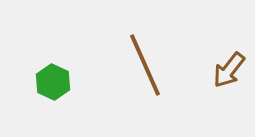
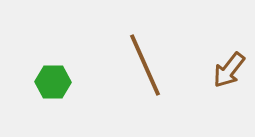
green hexagon: rotated 24 degrees counterclockwise
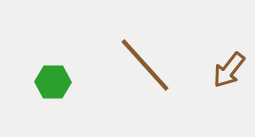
brown line: rotated 18 degrees counterclockwise
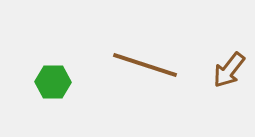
brown line: rotated 30 degrees counterclockwise
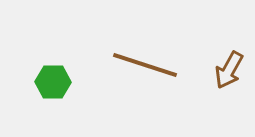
brown arrow: rotated 9 degrees counterclockwise
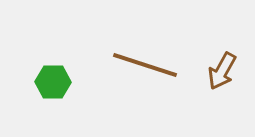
brown arrow: moved 7 px left, 1 px down
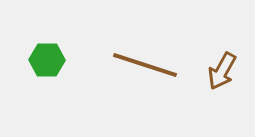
green hexagon: moved 6 px left, 22 px up
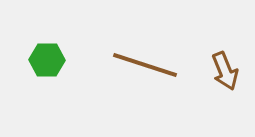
brown arrow: moved 3 px right; rotated 51 degrees counterclockwise
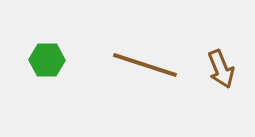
brown arrow: moved 4 px left, 2 px up
